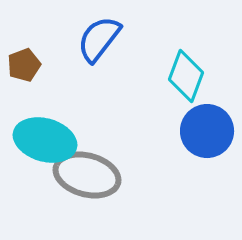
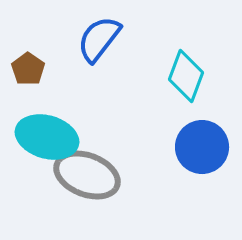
brown pentagon: moved 4 px right, 4 px down; rotated 16 degrees counterclockwise
blue circle: moved 5 px left, 16 px down
cyan ellipse: moved 2 px right, 3 px up
gray ellipse: rotated 6 degrees clockwise
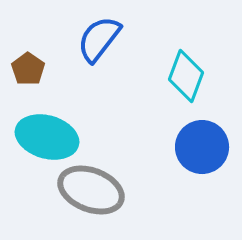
gray ellipse: moved 4 px right, 15 px down
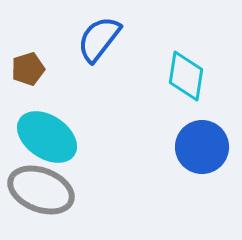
brown pentagon: rotated 20 degrees clockwise
cyan diamond: rotated 12 degrees counterclockwise
cyan ellipse: rotated 18 degrees clockwise
gray ellipse: moved 50 px left
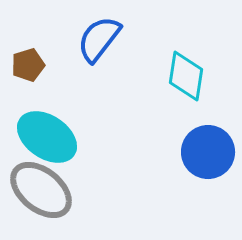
brown pentagon: moved 4 px up
blue circle: moved 6 px right, 5 px down
gray ellipse: rotated 18 degrees clockwise
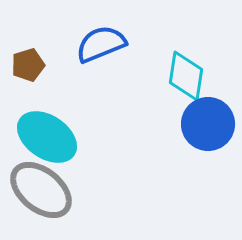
blue semicircle: moved 2 px right, 5 px down; rotated 30 degrees clockwise
blue circle: moved 28 px up
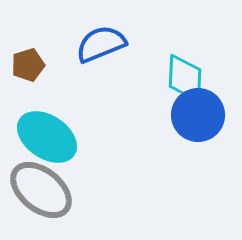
cyan diamond: moved 1 px left, 2 px down; rotated 6 degrees counterclockwise
blue circle: moved 10 px left, 9 px up
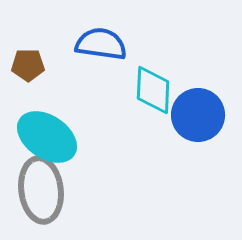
blue semicircle: rotated 30 degrees clockwise
brown pentagon: rotated 16 degrees clockwise
cyan diamond: moved 32 px left, 12 px down
gray ellipse: rotated 44 degrees clockwise
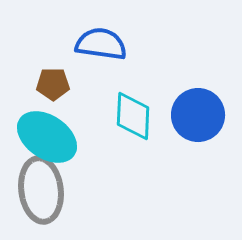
brown pentagon: moved 25 px right, 19 px down
cyan diamond: moved 20 px left, 26 px down
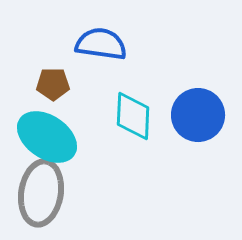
gray ellipse: moved 3 px down; rotated 16 degrees clockwise
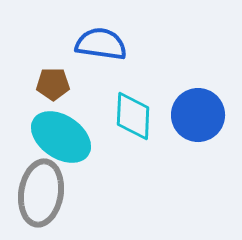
cyan ellipse: moved 14 px right
